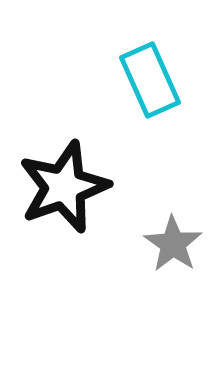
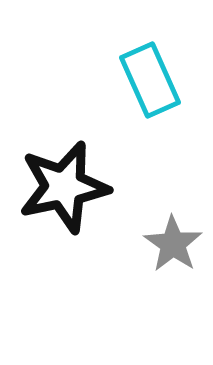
black star: rotated 8 degrees clockwise
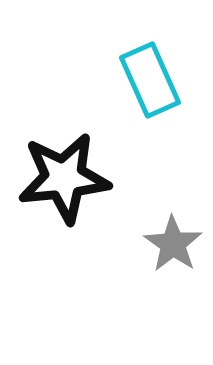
black star: moved 9 px up; rotated 6 degrees clockwise
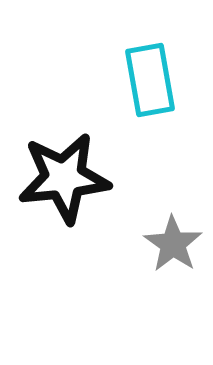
cyan rectangle: rotated 14 degrees clockwise
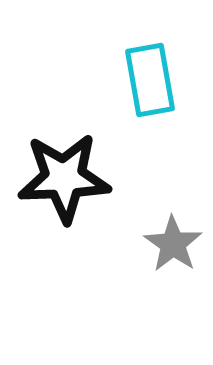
black star: rotated 4 degrees clockwise
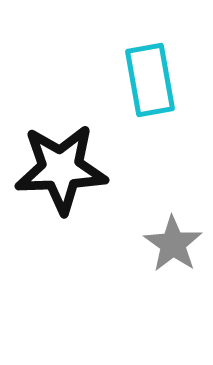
black star: moved 3 px left, 9 px up
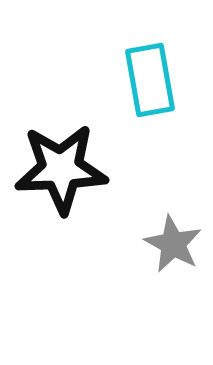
gray star: rotated 6 degrees counterclockwise
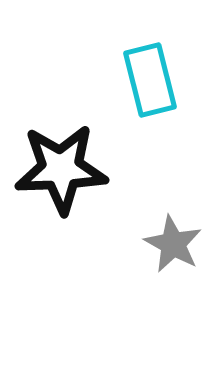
cyan rectangle: rotated 4 degrees counterclockwise
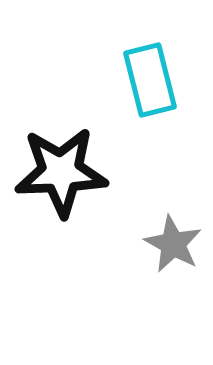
black star: moved 3 px down
